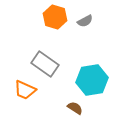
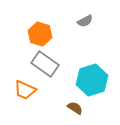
orange hexagon: moved 15 px left, 17 px down
cyan hexagon: rotated 8 degrees counterclockwise
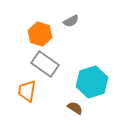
gray semicircle: moved 14 px left
cyan hexagon: moved 2 px down
orange trapezoid: moved 2 px right, 1 px down; rotated 75 degrees clockwise
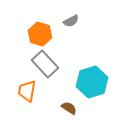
gray rectangle: rotated 12 degrees clockwise
brown semicircle: moved 6 px left
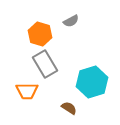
gray rectangle: rotated 12 degrees clockwise
orange trapezoid: rotated 100 degrees counterclockwise
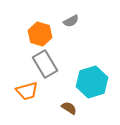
orange trapezoid: rotated 15 degrees counterclockwise
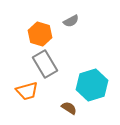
cyan hexagon: moved 3 px down
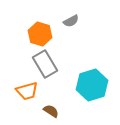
brown semicircle: moved 18 px left, 3 px down
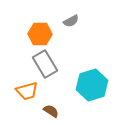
orange hexagon: rotated 15 degrees counterclockwise
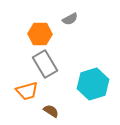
gray semicircle: moved 1 px left, 2 px up
cyan hexagon: moved 1 px right, 1 px up
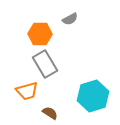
cyan hexagon: moved 12 px down
brown semicircle: moved 1 px left, 2 px down
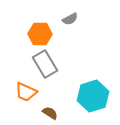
orange trapezoid: moved 1 px left, 1 px down; rotated 40 degrees clockwise
